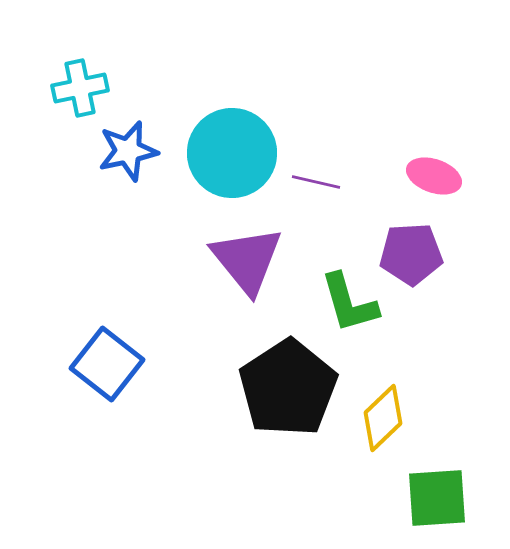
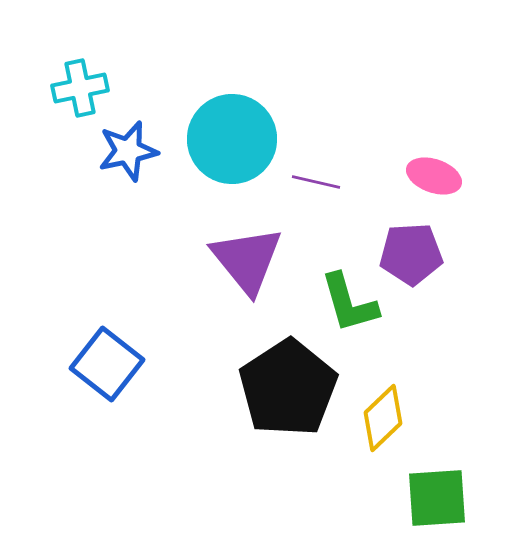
cyan circle: moved 14 px up
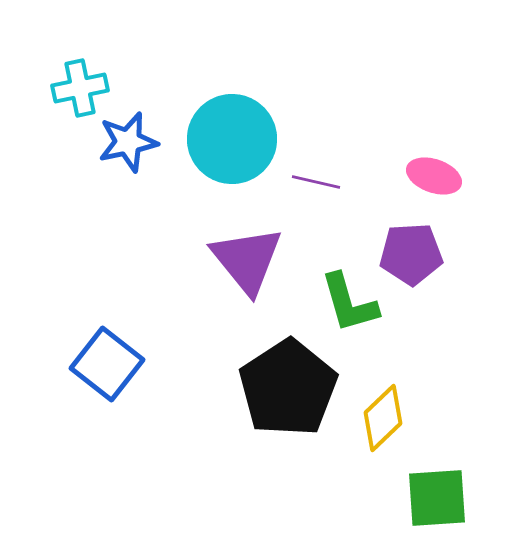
blue star: moved 9 px up
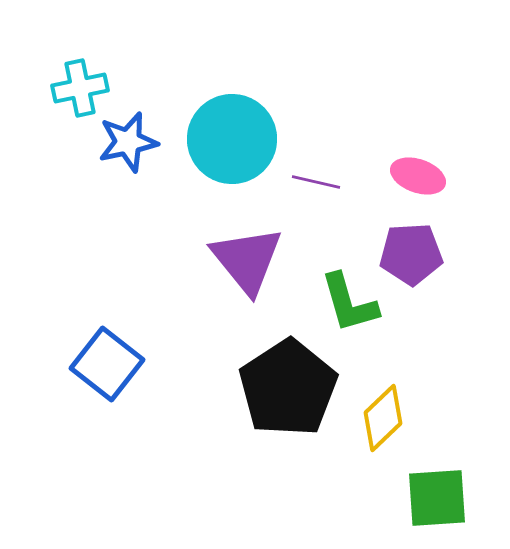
pink ellipse: moved 16 px left
